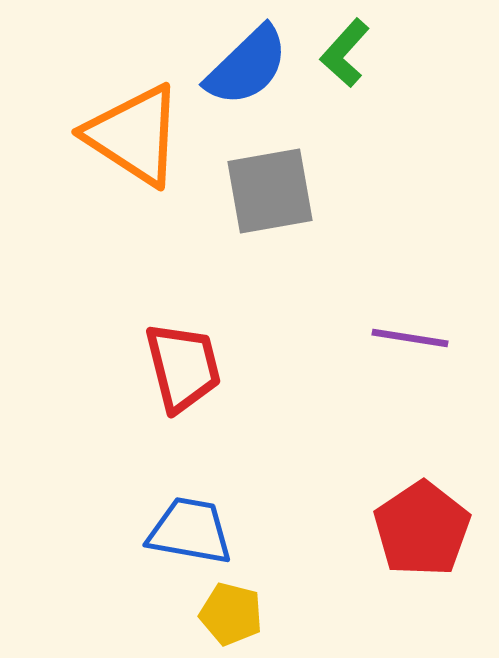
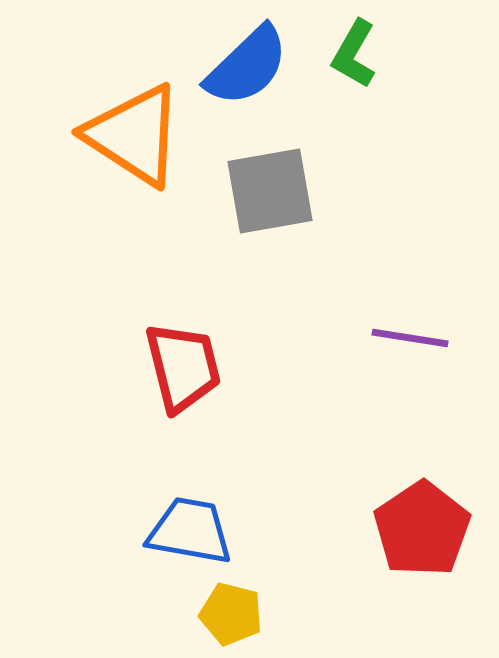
green L-shape: moved 9 px right, 1 px down; rotated 12 degrees counterclockwise
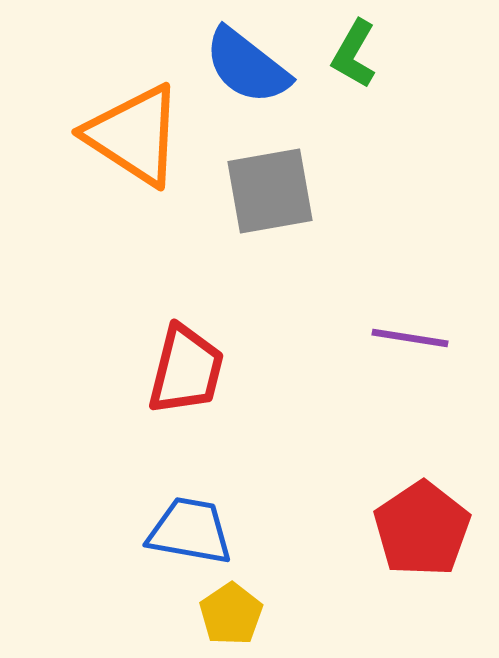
blue semicircle: rotated 82 degrees clockwise
red trapezoid: moved 3 px right, 3 px down; rotated 28 degrees clockwise
yellow pentagon: rotated 24 degrees clockwise
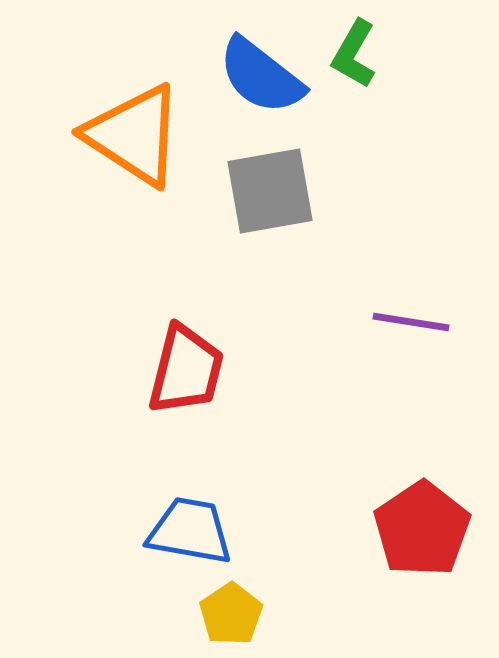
blue semicircle: moved 14 px right, 10 px down
purple line: moved 1 px right, 16 px up
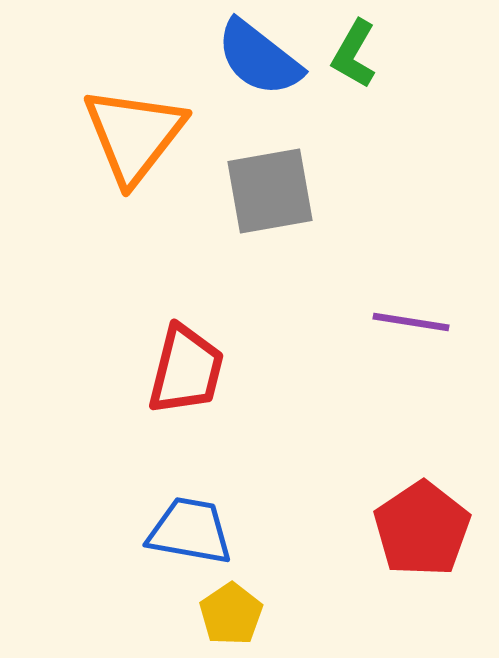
blue semicircle: moved 2 px left, 18 px up
orange triangle: rotated 35 degrees clockwise
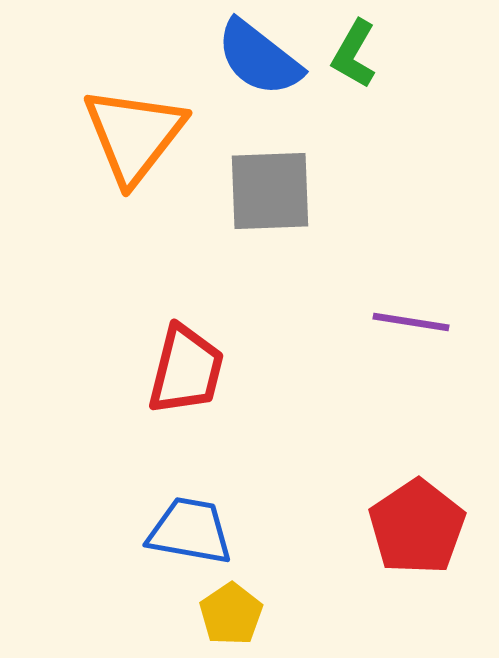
gray square: rotated 8 degrees clockwise
red pentagon: moved 5 px left, 2 px up
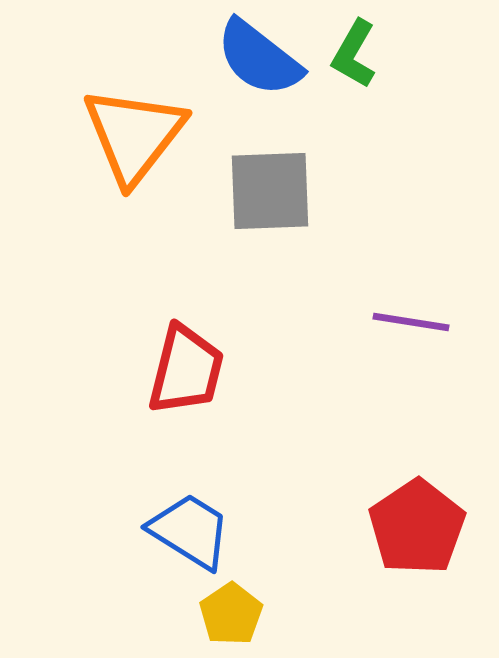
blue trapezoid: rotated 22 degrees clockwise
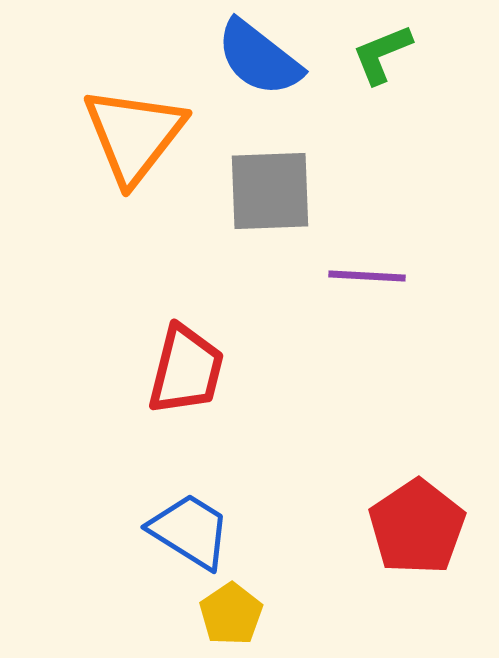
green L-shape: moved 28 px right; rotated 38 degrees clockwise
purple line: moved 44 px left, 46 px up; rotated 6 degrees counterclockwise
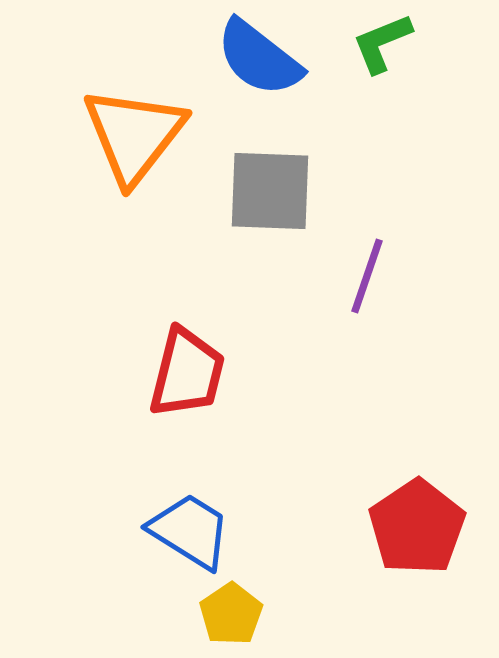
green L-shape: moved 11 px up
gray square: rotated 4 degrees clockwise
purple line: rotated 74 degrees counterclockwise
red trapezoid: moved 1 px right, 3 px down
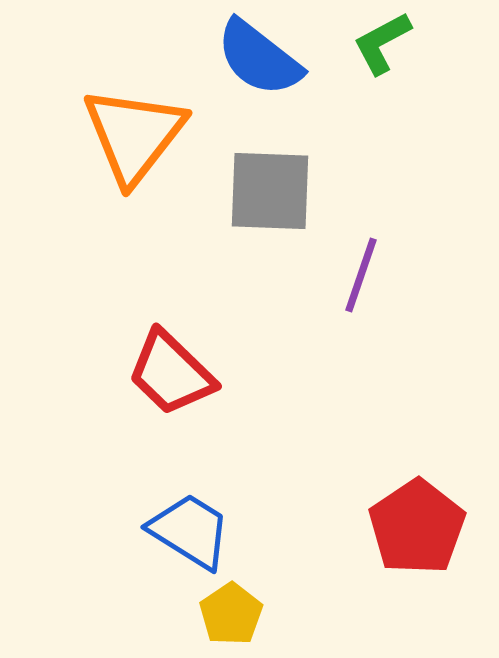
green L-shape: rotated 6 degrees counterclockwise
purple line: moved 6 px left, 1 px up
red trapezoid: moved 16 px left; rotated 120 degrees clockwise
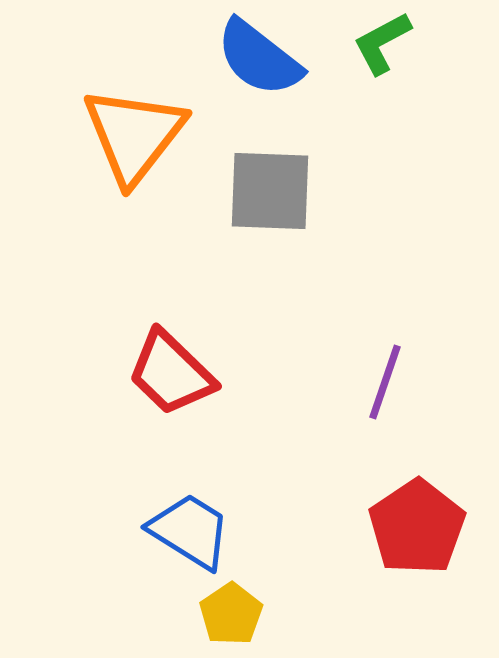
purple line: moved 24 px right, 107 px down
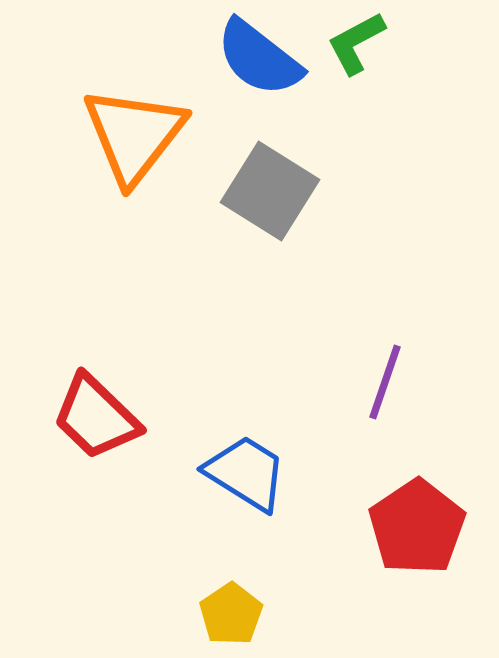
green L-shape: moved 26 px left
gray square: rotated 30 degrees clockwise
red trapezoid: moved 75 px left, 44 px down
blue trapezoid: moved 56 px right, 58 px up
